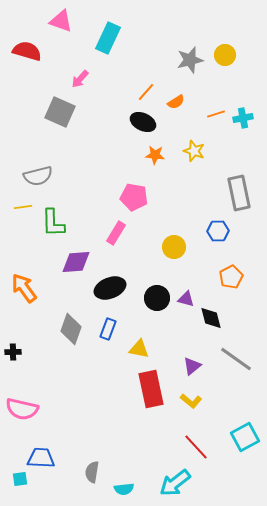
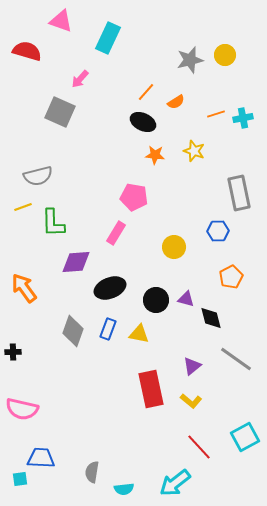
yellow line at (23, 207): rotated 12 degrees counterclockwise
black circle at (157, 298): moved 1 px left, 2 px down
gray diamond at (71, 329): moved 2 px right, 2 px down
yellow triangle at (139, 349): moved 15 px up
red line at (196, 447): moved 3 px right
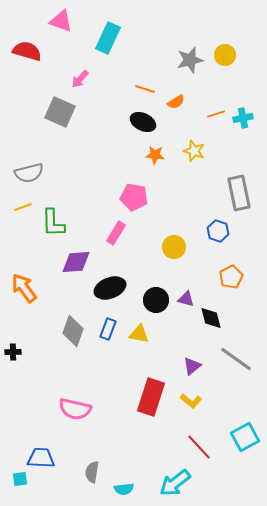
orange line at (146, 92): moved 1 px left, 3 px up; rotated 66 degrees clockwise
gray semicircle at (38, 176): moved 9 px left, 3 px up
blue hexagon at (218, 231): rotated 20 degrees clockwise
red rectangle at (151, 389): moved 8 px down; rotated 30 degrees clockwise
pink semicircle at (22, 409): moved 53 px right
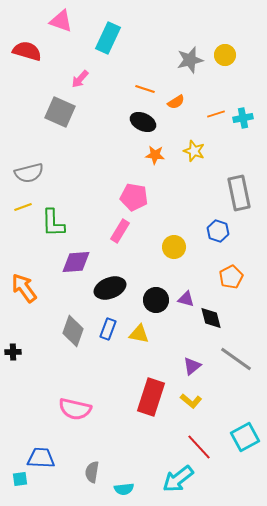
pink rectangle at (116, 233): moved 4 px right, 2 px up
cyan arrow at (175, 483): moved 3 px right, 4 px up
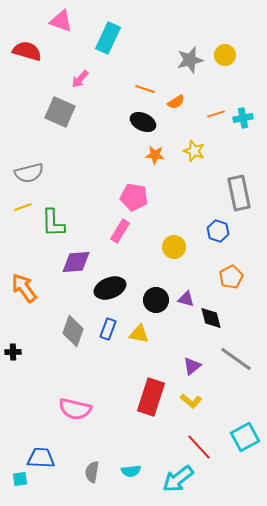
cyan semicircle at (124, 489): moved 7 px right, 18 px up
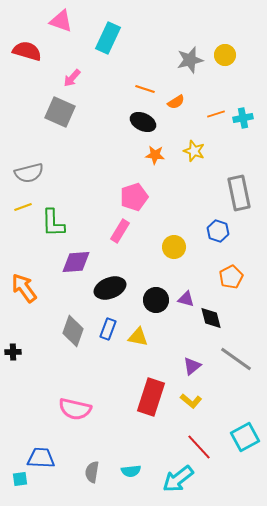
pink arrow at (80, 79): moved 8 px left, 1 px up
pink pentagon at (134, 197): rotated 28 degrees counterclockwise
yellow triangle at (139, 334): moved 1 px left, 3 px down
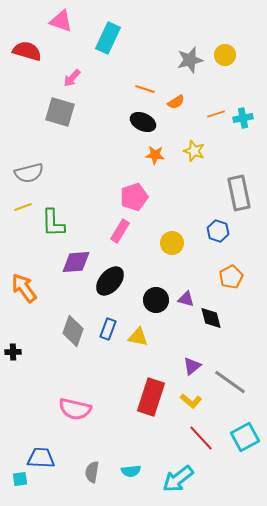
gray square at (60, 112): rotated 8 degrees counterclockwise
yellow circle at (174, 247): moved 2 px left, 4 px up
black ellipse at (110, 288): moved 7 px up; rotated 28 degrees counterclockwise
gray line at (236, 359): moved 6 px left, 23 px down
red line at (199, 447): moved 2 px right, 9 px up
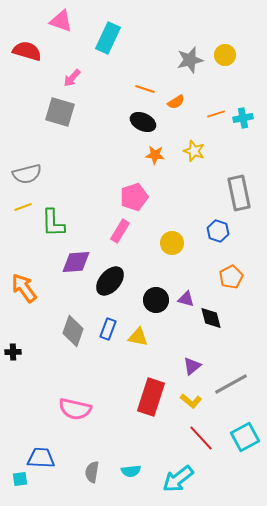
gray semicircle at (29, 173): moved 2 px left, 1 px down
gray line at (230, 382): moved 1 px right, 2 px down; rotated 64 degrees counterclockwise
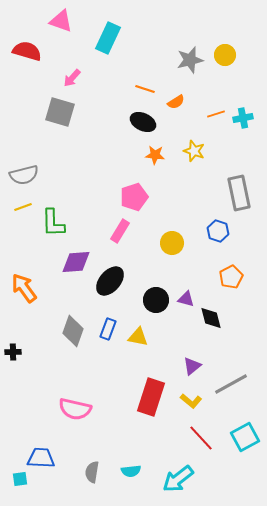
gray semicircle at (27, 174): moved 3 px left, 1 px down
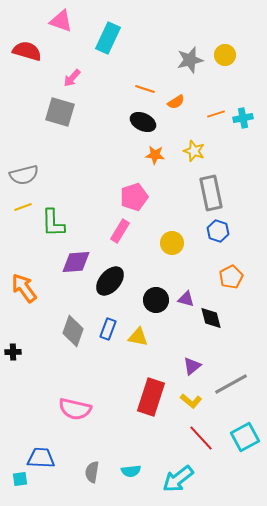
gray rectangle at (239, 193): moved 28 px left
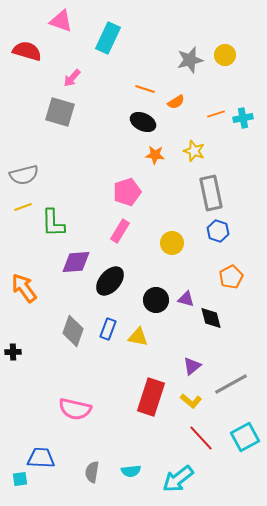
pink pentagon at (134, 197): moved 7 px left, 5 px up
